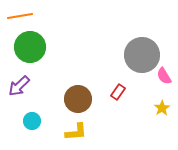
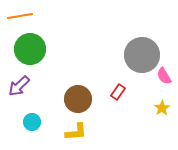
green circle: moved 2 px down
cyan circle: moved 1 px down
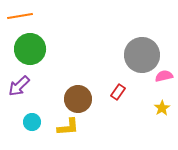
pink semicircle: rotated 108 degrees clockwise
yellow L-shape: moved 8 px left, 5 px up
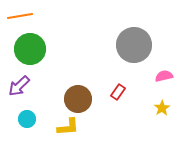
gray circle: moved 8 px left, 10 px up
cyan circle: moved 5 px left, 3 px up
